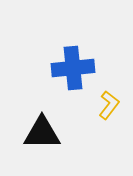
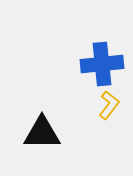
blue cross: moved 29 px right, 4 px up
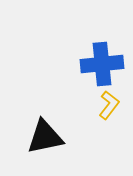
black triangle: moved 3 px right, 4 px down; rotated 12 degrees counterclockwise
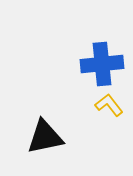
yellow L-shape: rotated 76 degrees counterclockwise
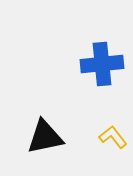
yellow L-shape: moved 4 px right, 32 px down
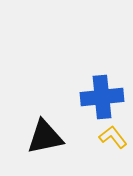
blue cross: moved 33 px down
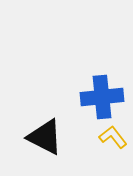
black triangle: rotated 39 degrees clockwise
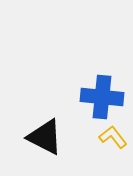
blue cross: rotated 12 degrees clockwise
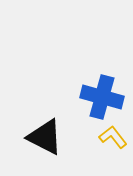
blue cross: rotated 9 degrees clockwise
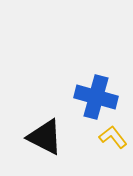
blue cross: moved 6 px left
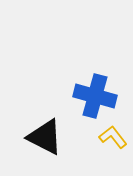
blue cross: moved 1 px left, 1 px up
